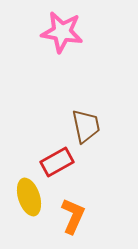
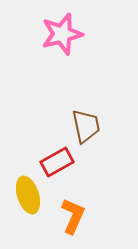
pink star: moved 2 px down; rotated 24 degrees counterclockwise
yellow ellipse: moved 1 px left, 2 px up
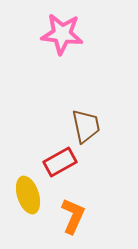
pink star: rotated 21 degrees clockwise
red rectangle: moved 3 px right
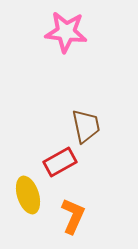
pink star: moved 4 px right, 2 px up
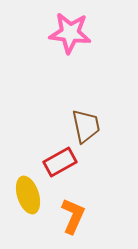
pink star: moved 4 px right, 1 px down
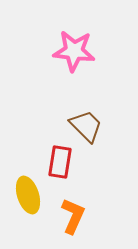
pink star: moved 4 px right, 18 px down
brown trapezoid: rotated 33 degrees counterclockwise
red rectangle: rotated 52 degrees counterclockwise
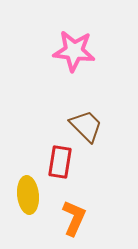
yellow ellipse: rotated 12 degrees clockwise
orange L-shape: moved 1 px right, 2 px down
